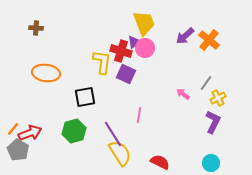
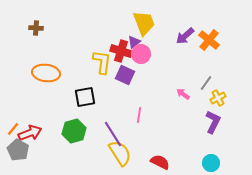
pink circle: moved 4 px left, 6 px down
purple square: moved 1 px left, 1 px down
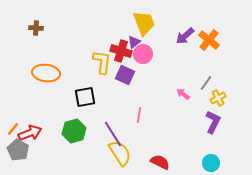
pink circle: moved 2 px right
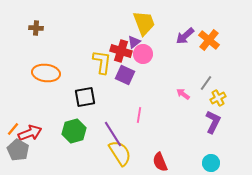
red semicircle: rotated 138 degrees counterclockwise
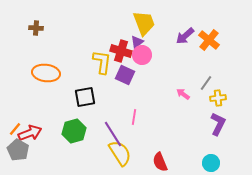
purple triangle: moved 3 px right
pink circle: moved 1 px left, 1 px down
yellow cross: rotated 21 degrees clockwise
pink line: moved 5 px left, 2 px down
purple L-shape: moved 5 px right, 2 px down
orange line: moved 2 px right
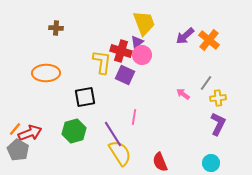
brown cross: moved 20 px right
orange ellipse: rotated 8 degrees counterclockwise
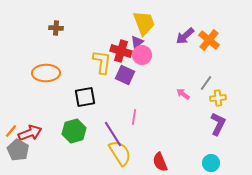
orange line: moved 4 px left, 2 px down
